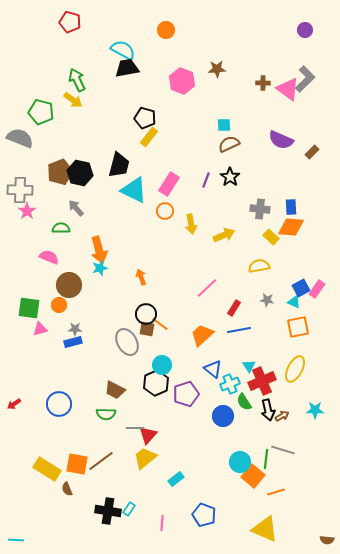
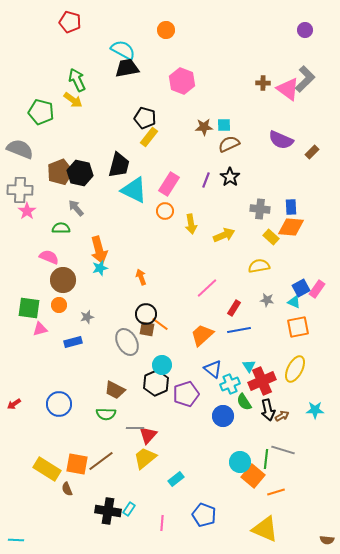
brown star at (217, 69): moved 13 px left, 58 px down
gray semicircle at (20, 138): moved 11 px down
brown circle at (69, 285): moved 6 px left, 5 px up
gray star at (75, 329): moved 12 px right, 12 px up; rotated 16 degrees counterclockwise
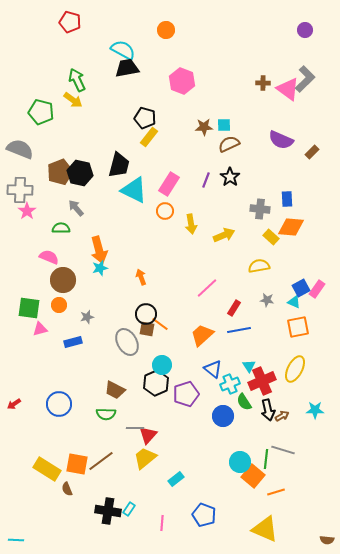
blue rectangle at (291, 207): moved 4 px left, 8 px up
